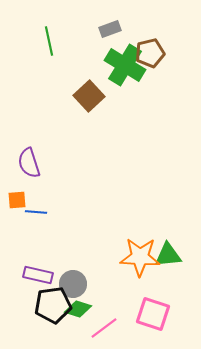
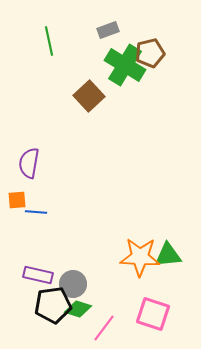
gray rectangle: moved 2 px left, 1 px down
purple semicircle: rotated 28 degrees clockwise
pink line: rotated 16 degrees counterclockwise
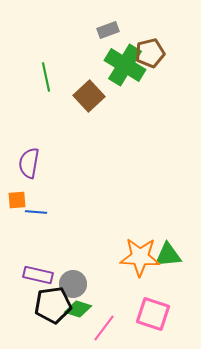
green line: moved 3 px left, 36 px down
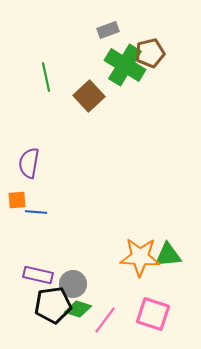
pink line: moved 1 px right, 8 px up
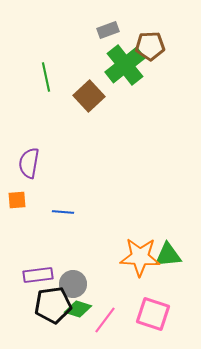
brown pentagon: moved 7 px up; rotated 12 degrees clockwise
green cross: rotated 21 degrees clockwise
blue line: moved 27 px right
purple rectangle: rotated 20 degrees counterclockwise
